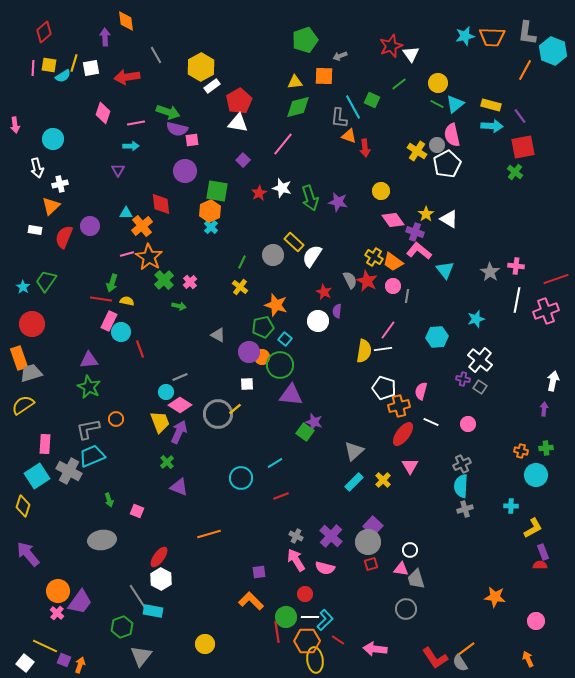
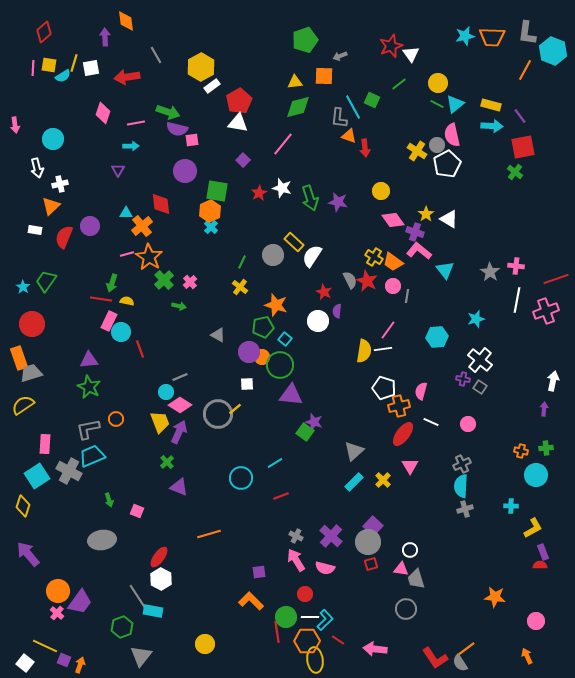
orange arrow at (528, 659): moved 1 px left, 3 px up
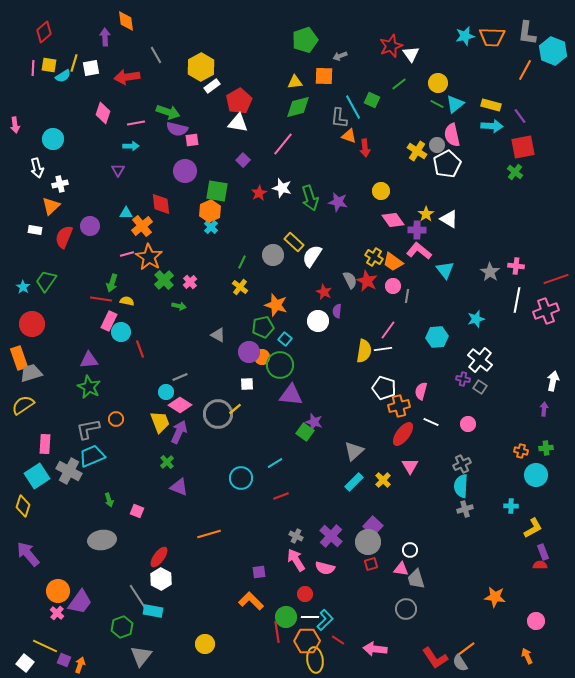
purple cross at (415, 232): moved 2 px right, 2 px up; rotated 18 degrees counterclockwise
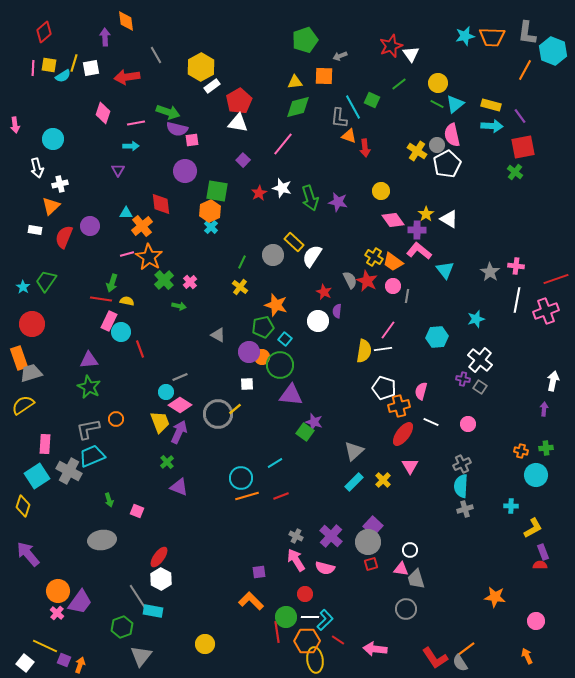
orange line at (209, 534): moved 38 px right, 38 px up
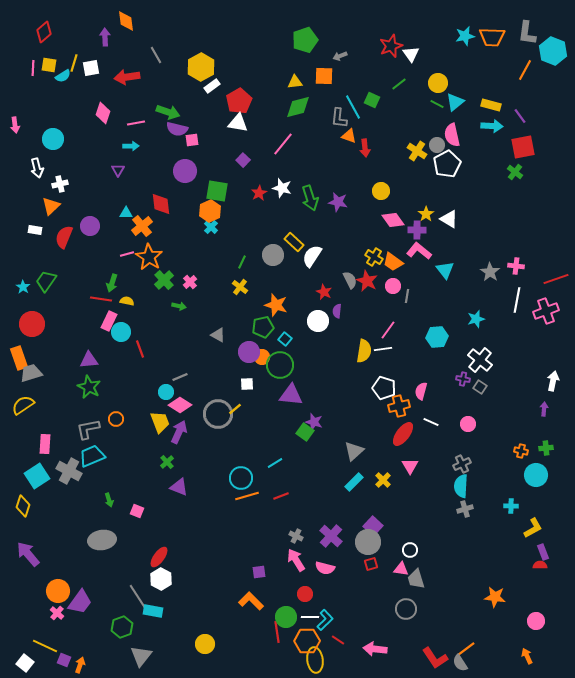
cyan triangle at (455, 104): moved 2 px up
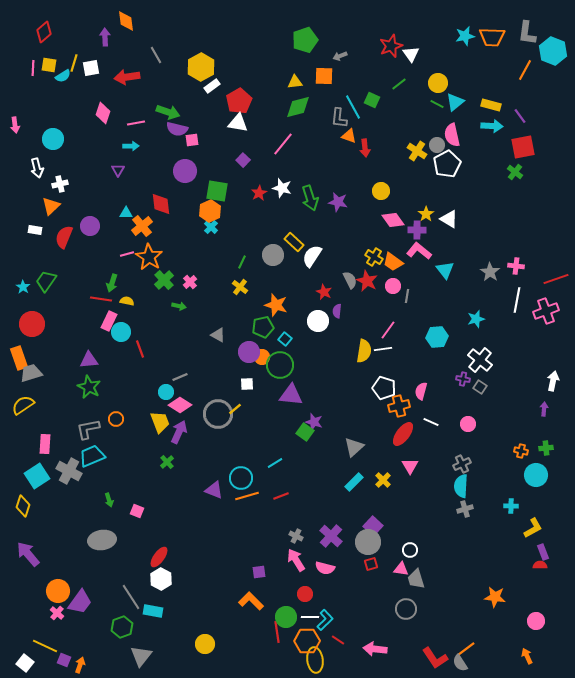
gray triangle at (354, 451): moved 4 px up
purple triangle at (179, 487): moved 35 px right, 3 px down
gray line at (138, 597): moved 7 px left
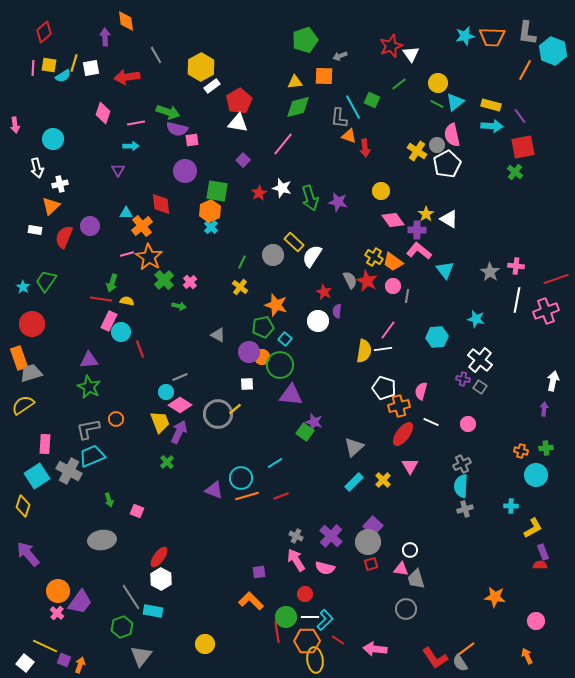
cyan star at (476, 319): rotated 30 degrees clockwise
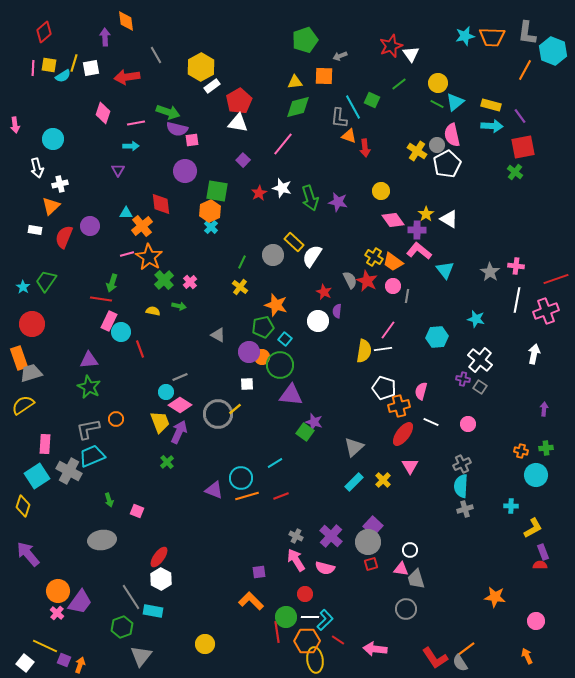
yellow semicircle at (127, 301): moved 26 px right, 10 px down
white arrow at (553, 381): moved 19 px left, 27 px up
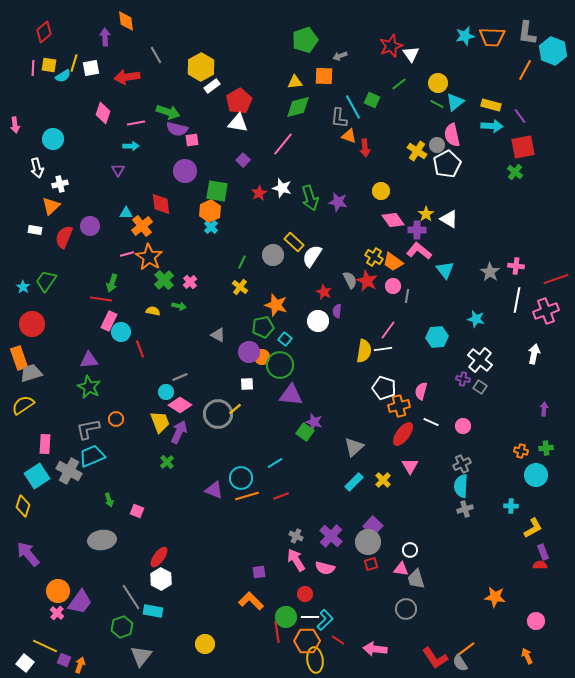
pink circle at (468, 424): moved 5 px left, 2 px down
